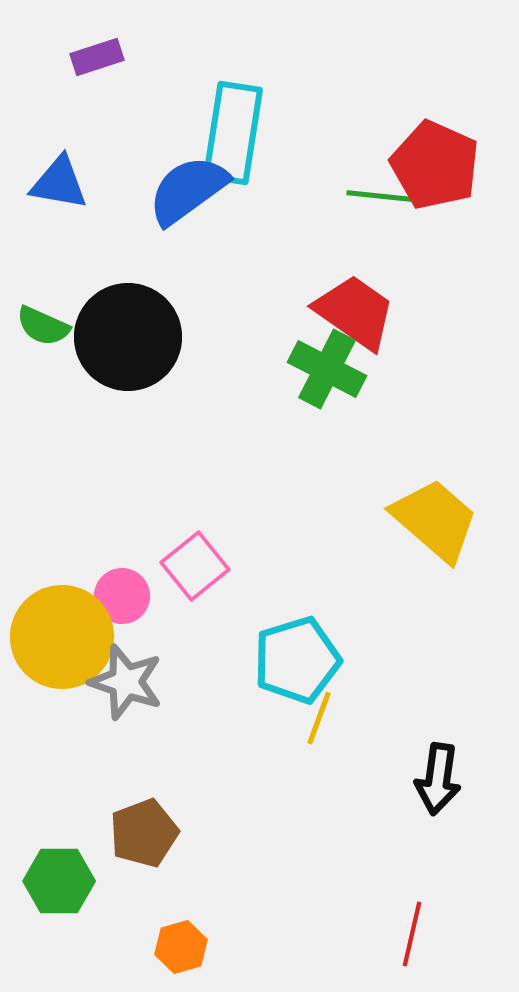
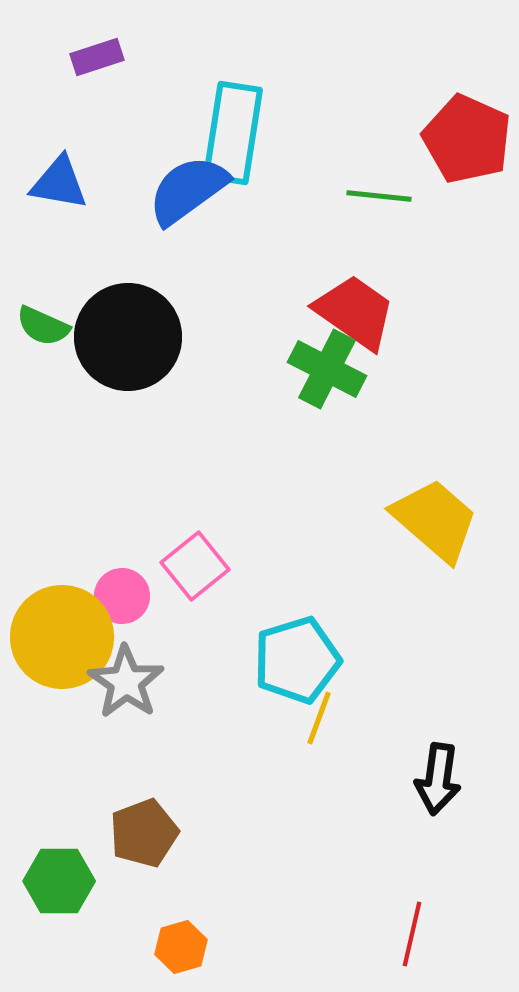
red pentagon: moved 32 px right, 26 px up
gray star: rotated 16 degrees clockwise
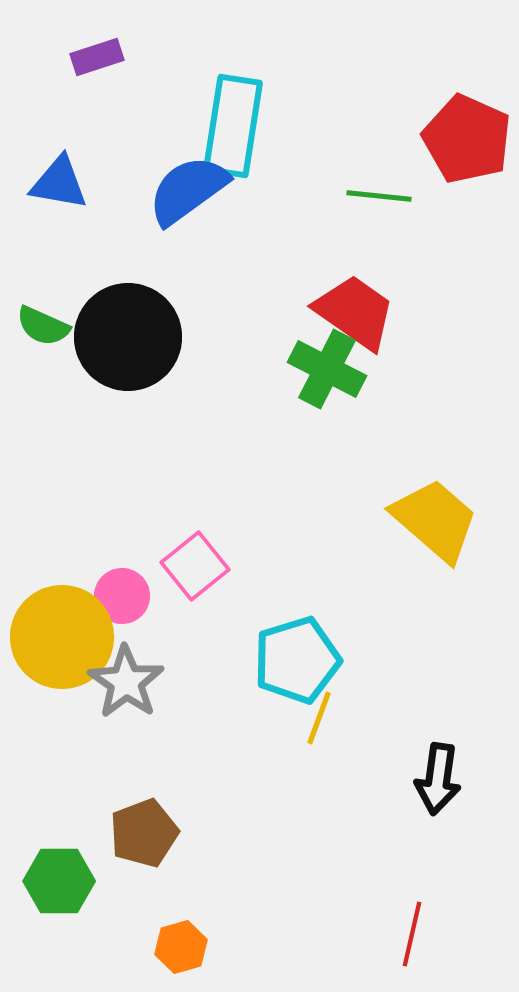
cyan rectangle: moved 7 px up
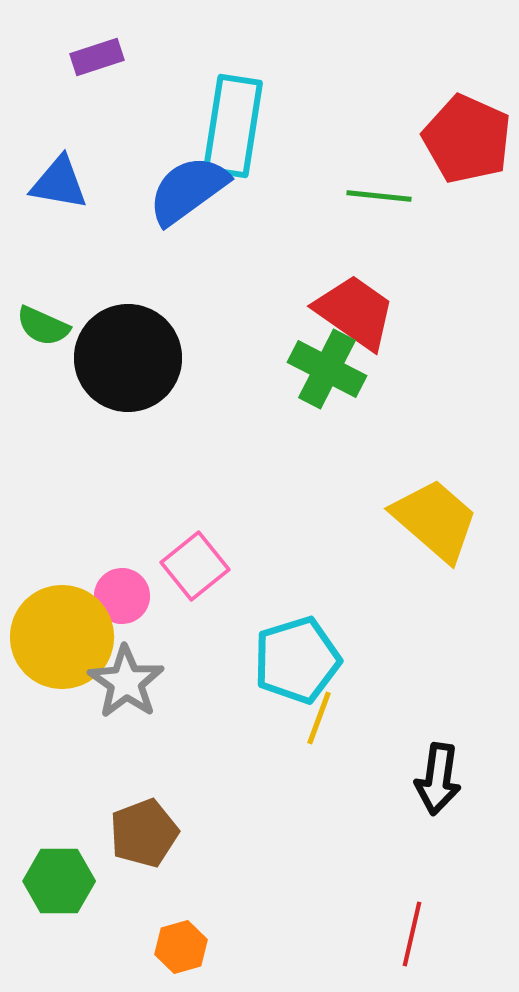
black circle: moved 21 px down
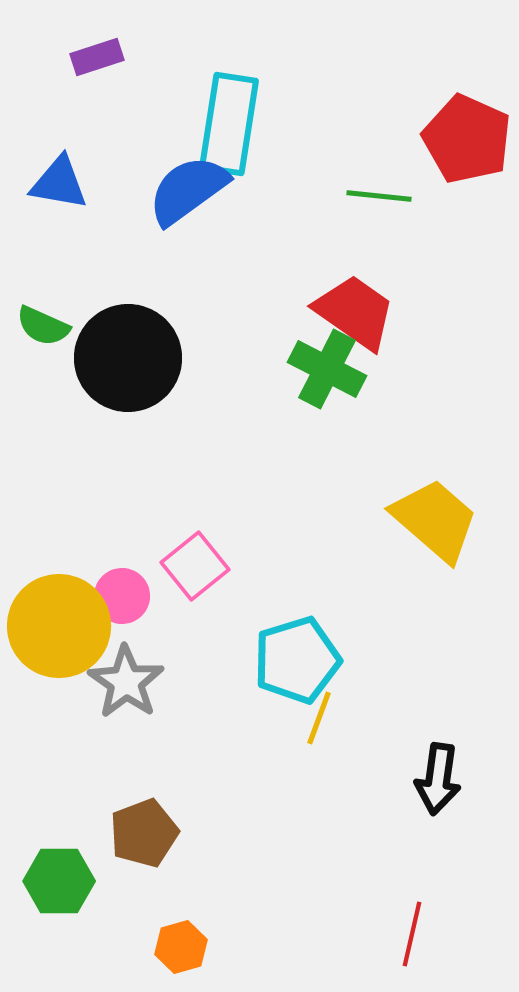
cyan rectangle: moved 4 px left, 2 px up
yellow circle: moved 3 px left, 11 px up
